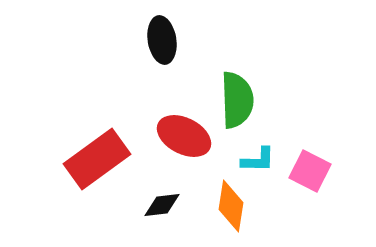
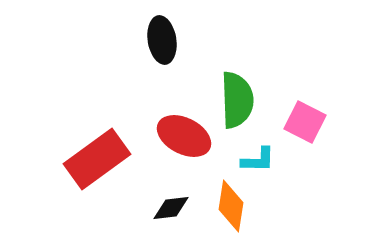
pink square: moved 5 px left, 49 px up
black diamond: moved 9 px right, 3 px down
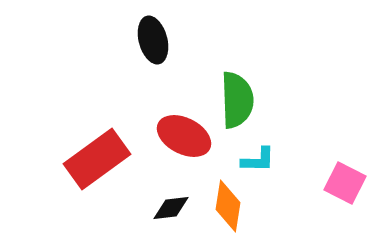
black ellipse: moved 9 px left; rotated 6 degrees counterclockwise
pink square: moved 40 px right, 61 px down
orange diamond: moved 3 px left
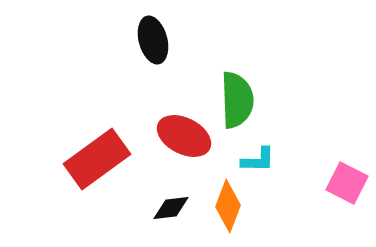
pink square: moved 2 px right
orange diamond: rotated 12 degrees clockwise
